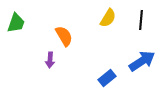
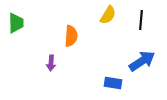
yellow semicircle: moved 3 px up
green trapezoid: rotated 20 degrees counterclockwise
orange semicircle: moved 7 px right; rotated 35 degrees clockwise
purple arrow: moved 1 px right, 3 px down
blue rectangle: moved 6 px right, 5 px down; rotated 48 degrees clockwise
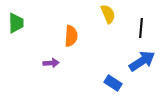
yellow semicircle: moved 1 px up; rotated 54 degrees counterclockwise
black line: moved 8 px down
purple arrow: rotated 98 degrees counterclockwise
blue rectangle: rotated 24 degrees clockwise
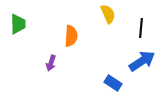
green trapezoid: moved 2 px right, 1 px down
purple arrow: rotated 112 degrees clockwise
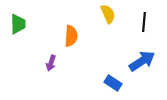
black line: moved 3 px right, 6 px up
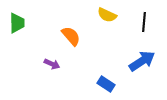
yellow semicircle: moved 1 px left, 1 px down; rotated 138 degrees clockwise
green trapezoid: moved 1 px left, 1 px up
orange semicircle: rotated 45 degrees counterclockwise
purple arrow: moved 1 px right, 1 px down; rotated 84 degrees counterclockwise
blue rectangle: moved 7 px left, 1 px down
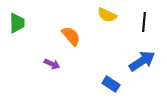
blue rectangle: moved 5 px right
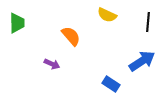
black line: moved 4 px right
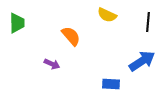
blue rectangle: rotated 30 degrees counterclockwise
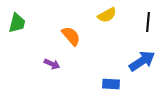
yellow semicircle: rotated 54 degrees counterclockwise
green trapezoid: rotated 15 degrees clockwise
